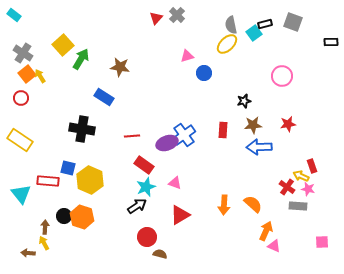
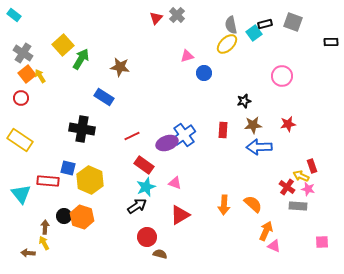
red line at (132, 136): rotated 21 degrees counterclockwise
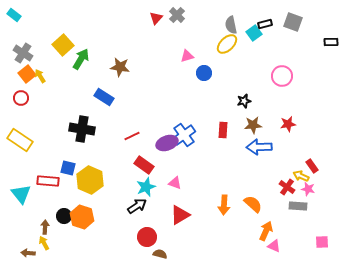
red rectangle at (312, 166): rotated 16 degrees counterclockwise
